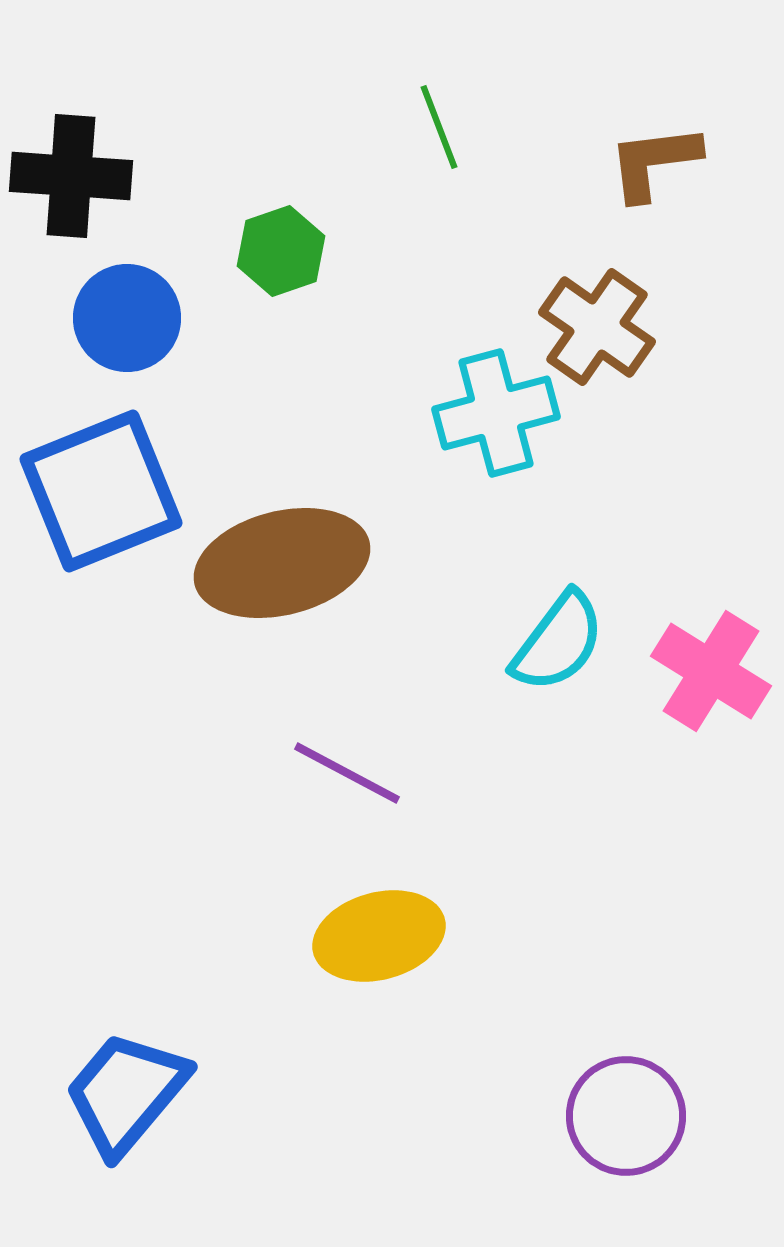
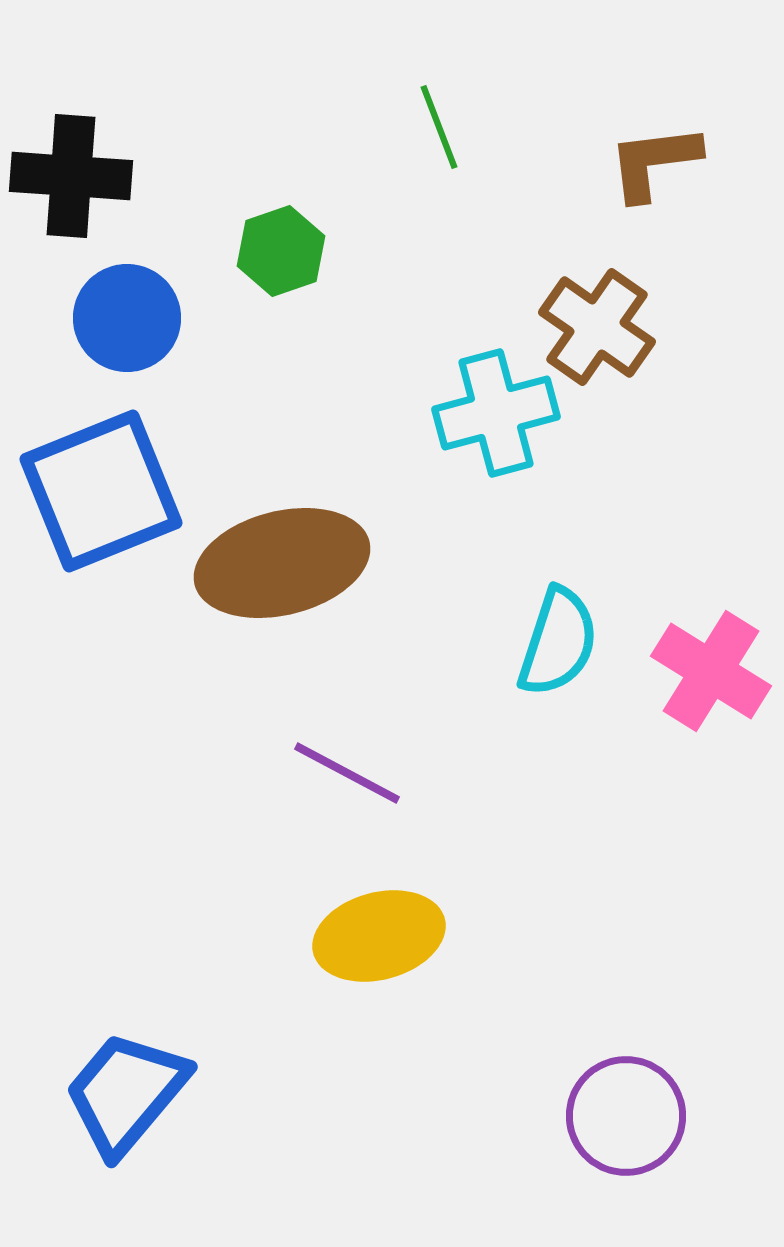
cyan semicircle: rotated 19 degrees counterclockwise
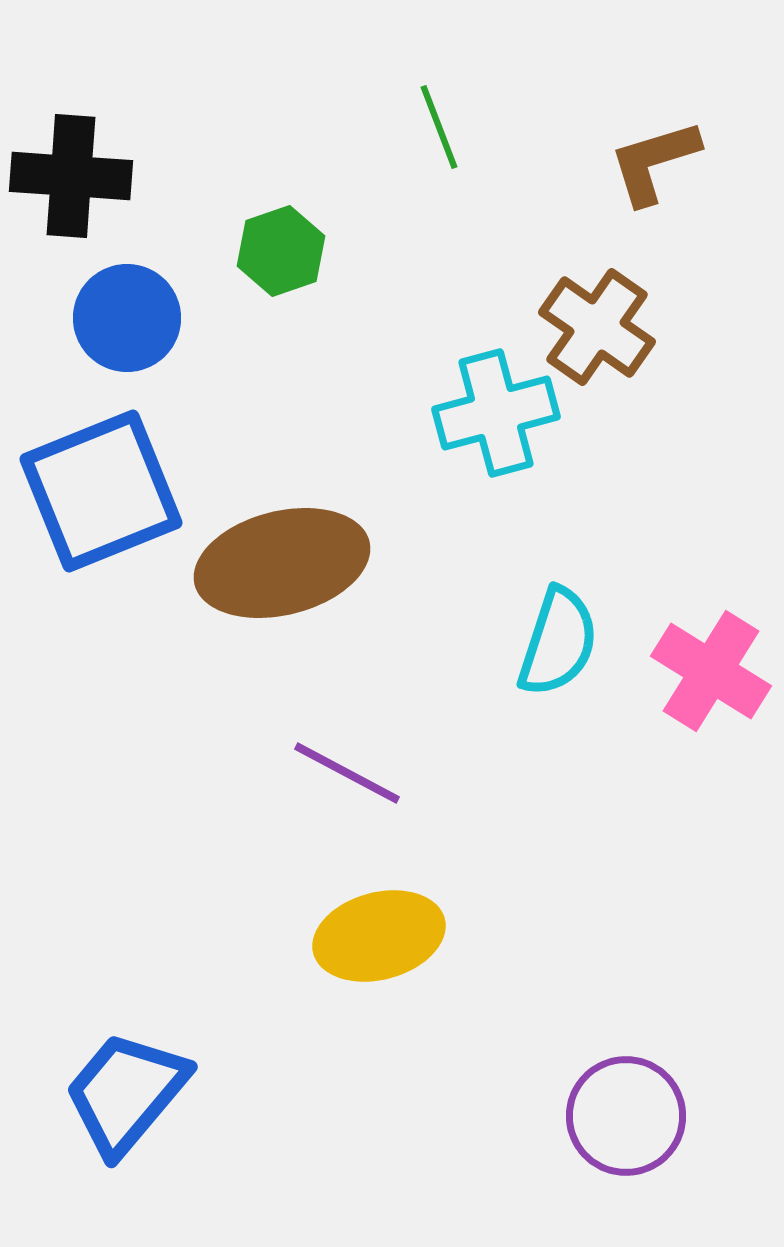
brown L-shape: rotated 10 degrees counterclockwise
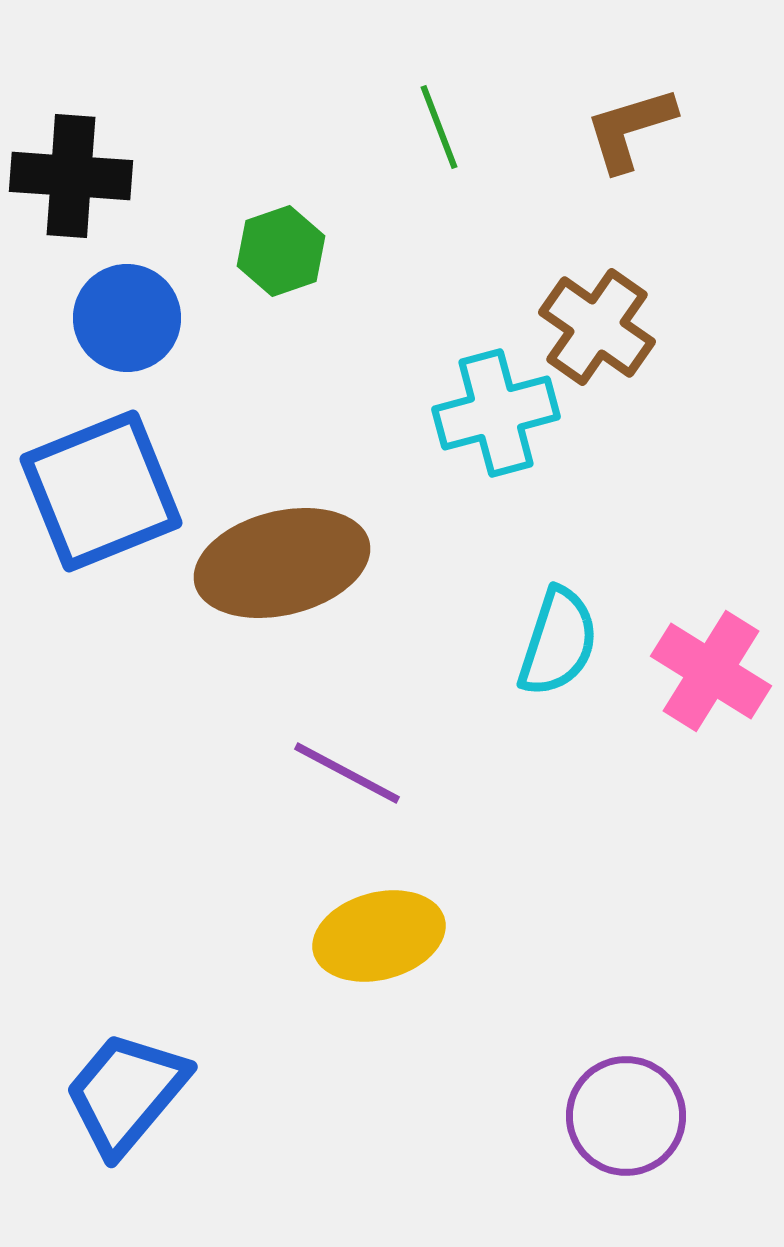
brown L-shape: moved 24 px left, 33 px up
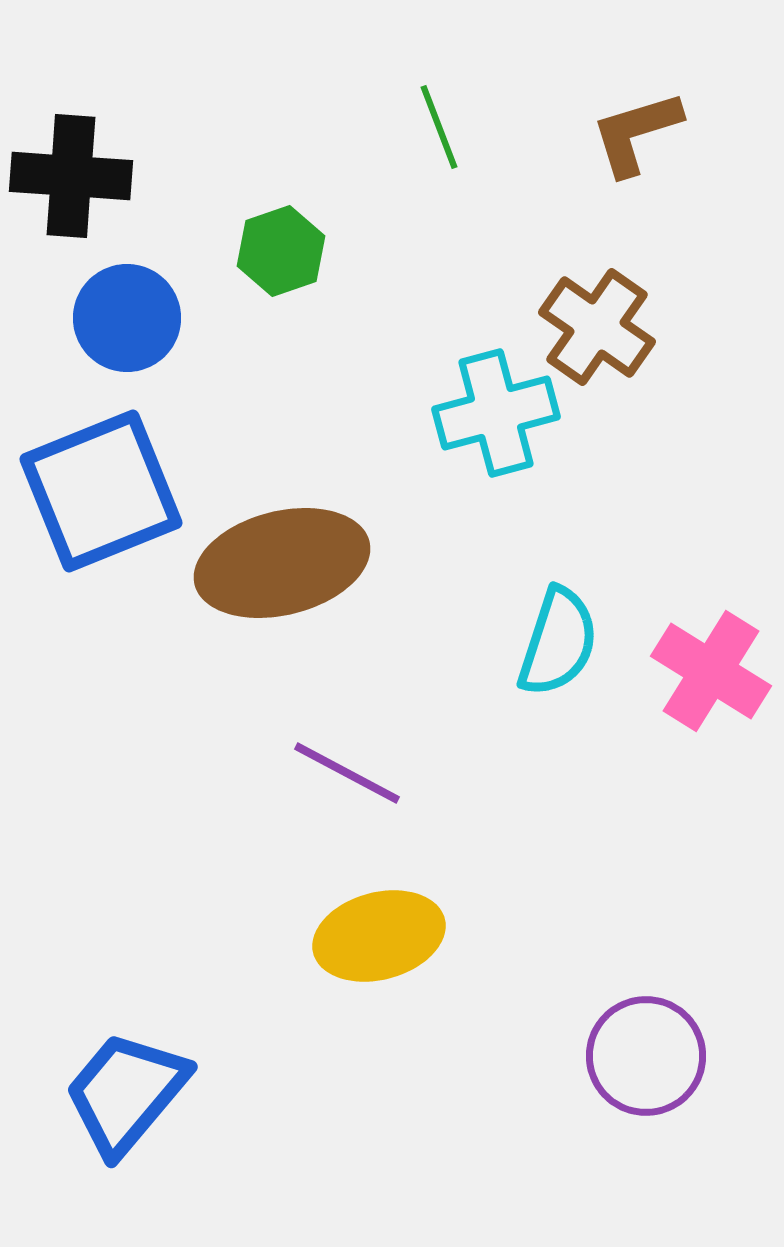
brown L-shape: moved 6 px right, 4 px down
purple circle: moved 20 px right, 60 px up
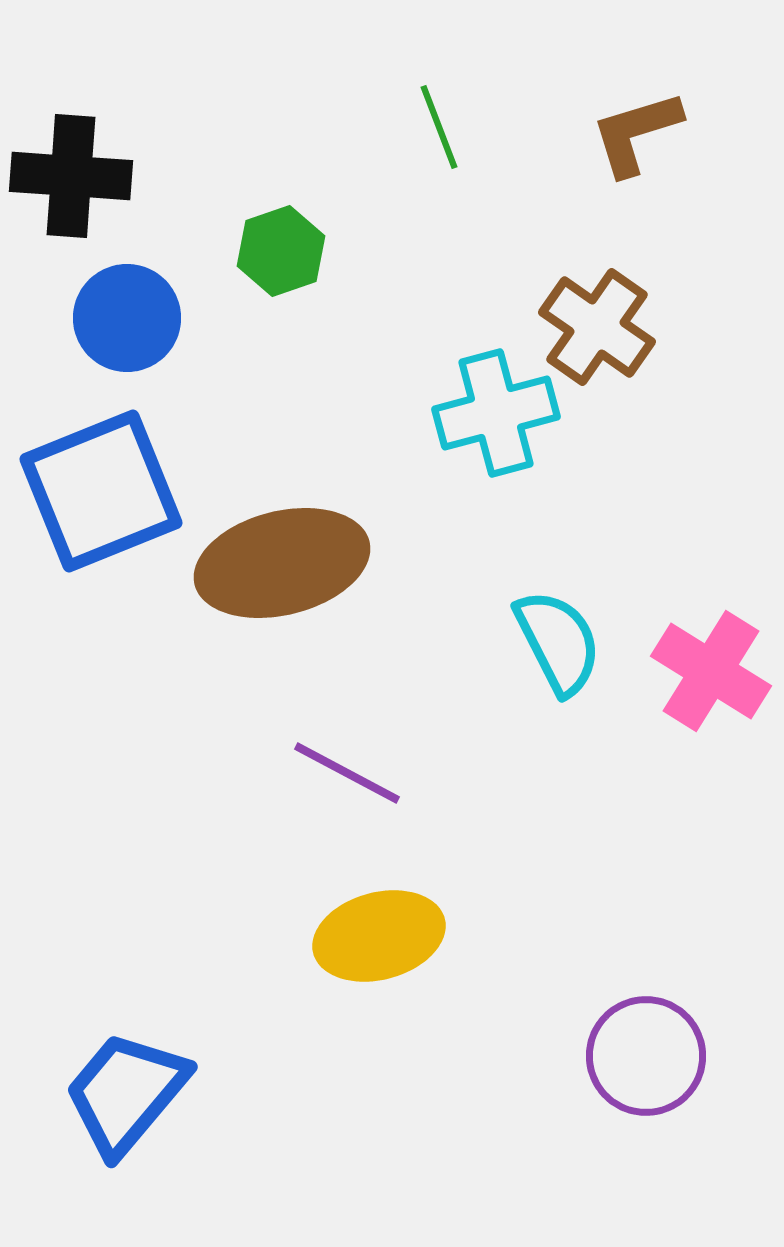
cyan semicircle: rotated 45 degrees counterclockwise
